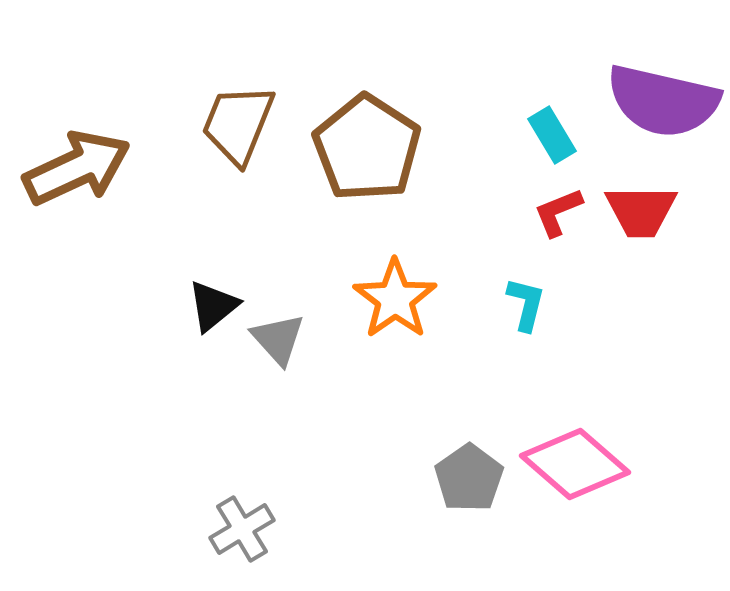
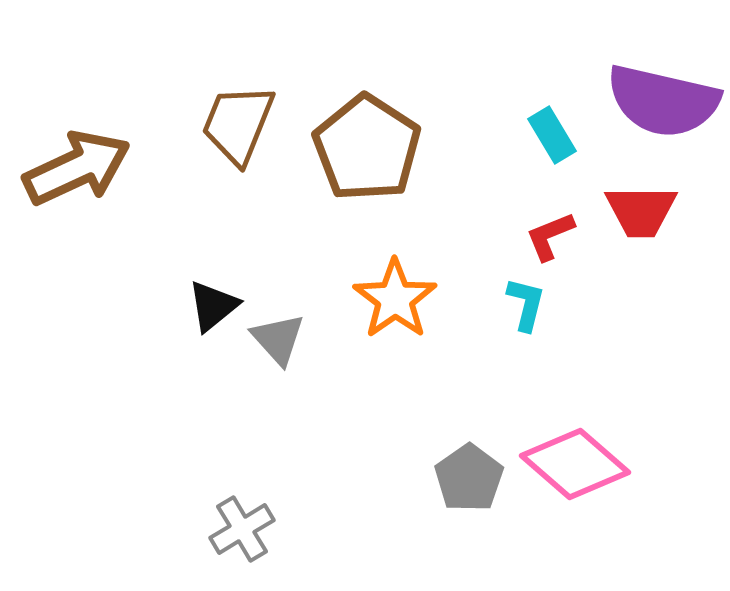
red L-shape: moved 8 px left, 24 px down
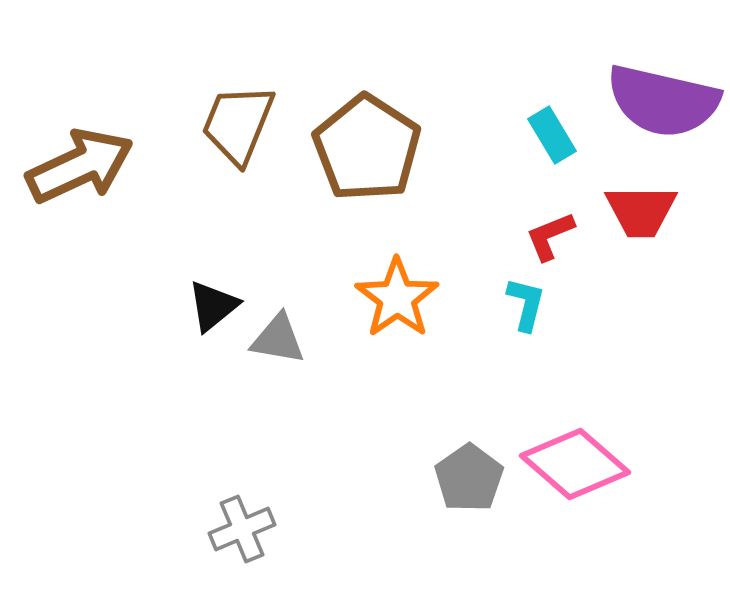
brown arrow: moved 3 px right, 2 px up
orange star: moved 2 px right, 1 px up
gray triangle: rotated 38 degrees counterclockwise
gray cross: rotated 8 degrees clockwise
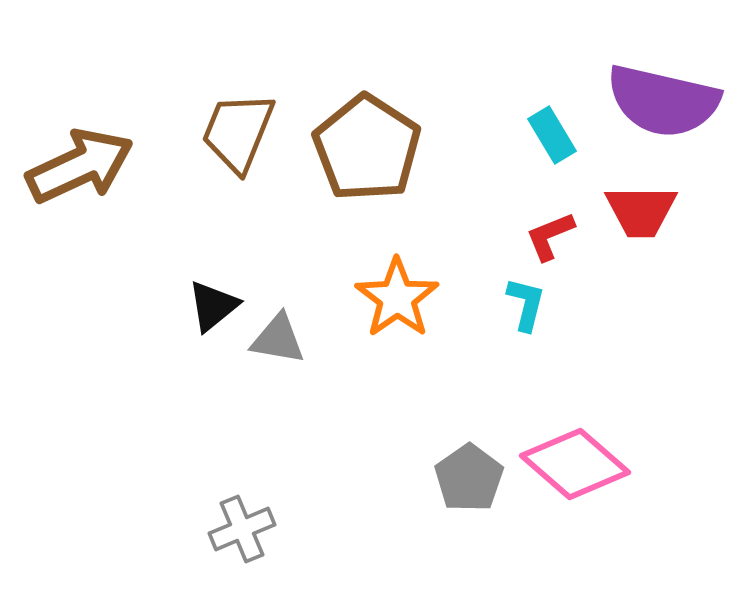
brown trapezoid: moved 8 px down
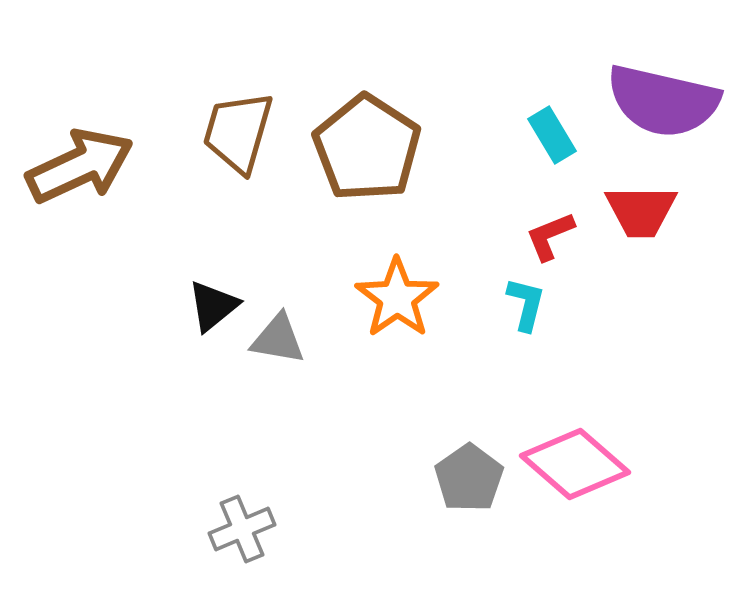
brown trapezoid: rotated 6 degrees counterclockwise
